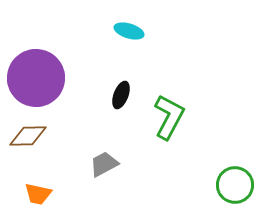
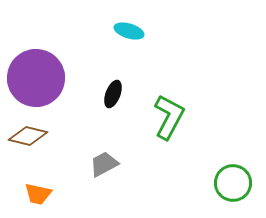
black ellipse: moved 8 px left, 1 px up
brown diamond: rotated 15 degrees clockwise
green circle: moved 2 px left, 2 px up
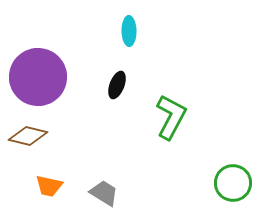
cyan ellipse: rotated 72 degrees clockwise
purple circle: moved 2 px right, 1 px up
black ellipse: moved 4 px right, 9 px up
green L-shape: moved 2 px right
gray trapezoid: moved 29 px down; rotated 60 degrees clockwise
orange trapezoid: moved 11 px right, 8 px up
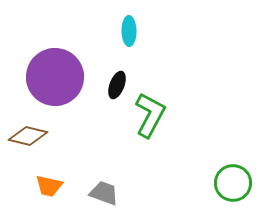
purple circle: moved 17 px right
green L-shape: moved 21 px left, 2 px up
gray trapezoid: rotated 12 degrees counterclockwise
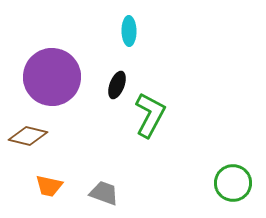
purple circle: moved 3 px left
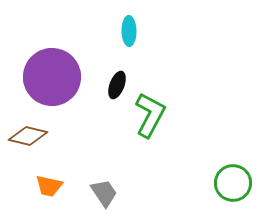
gray trapezoid: rotated 36 degrees clockwise
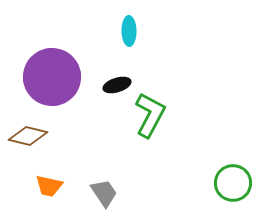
black ellipse: rotated 52 degrees clockwise
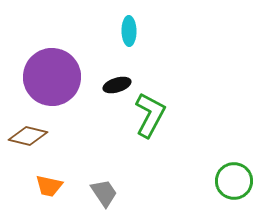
green circle: moved 1 px right, 2 px up
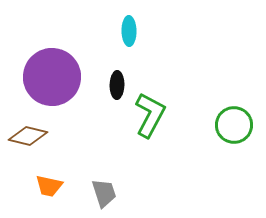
black ellipse: rotated 72 degrees counterclockwise
green circle: moved 56 px up
gray trapezoid: rotated 16 degrees clockwise
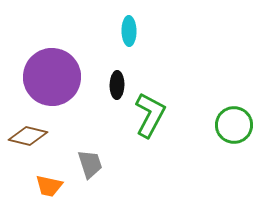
gray trapezoid: moved 14 px left, 29 px up
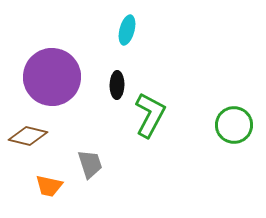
cyan ellipse: moved 2 px left, 1 px up; rotated 16 degrees clockwise
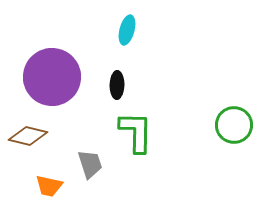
green L-shape: moved 14 px left, 17 px down; rotated 27 degrees counterclockwise
